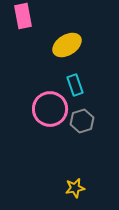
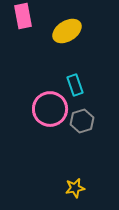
yellow ellipse: moved 14 px up
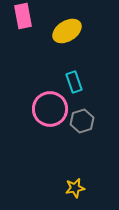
cyan rectangle: moved 1 px left, 3 px up
